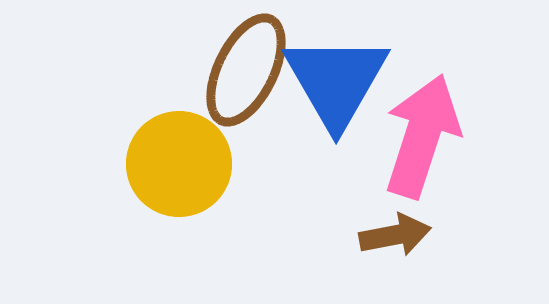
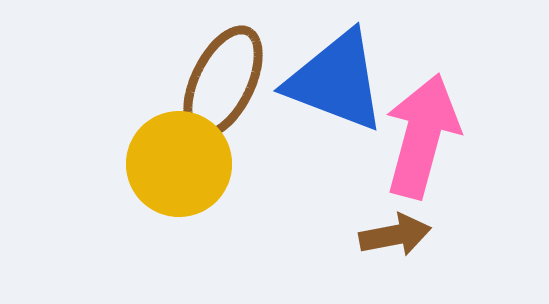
brown ellipse: moved 23 px left, 12 px down
blue triangle: rotated 39 degrees counterclockwise
pink arrow: rotated 3 degrees counterclockwise
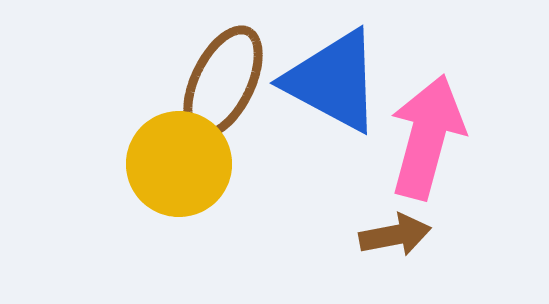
blue triangle: moved 3 px left; rotated 7 degrees clockwise
pink arrow: moved 5 px right, 1 px down
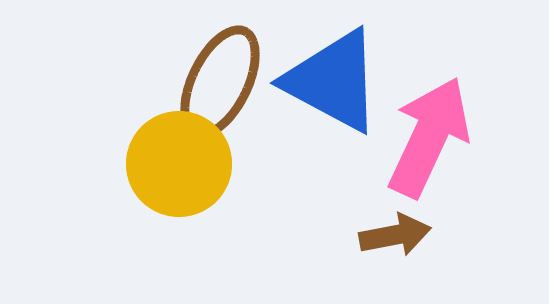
brown ellipse: moved 3 px left
pink arrow: moved 2 px right; rotated 10 degrees clockwise
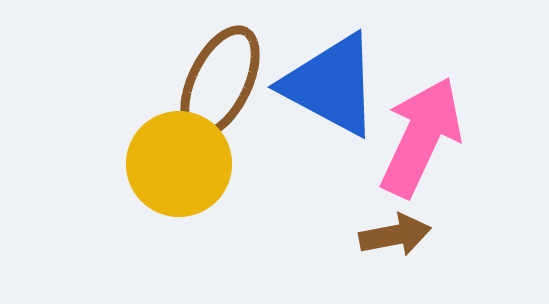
blue triangle: moved 2 px left, 4 px down
pink arrow: moved 8 px left
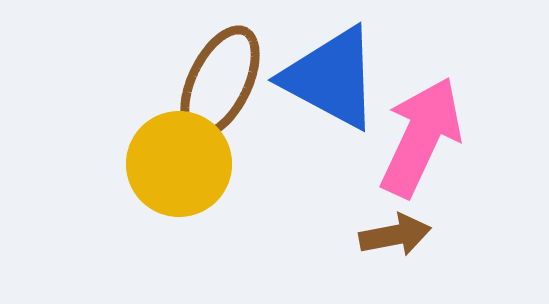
blue triangle: moved 7 px up
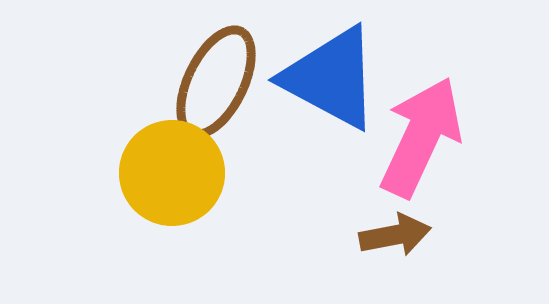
brown ellipse: moved 4 px left
yellow circle: moved 7 px left, 9 px down
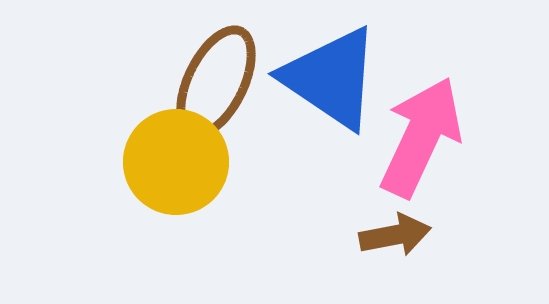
blue triangle: rotated 6 degrees clockwise
yellow circle: moved 4 px right, 11 px up
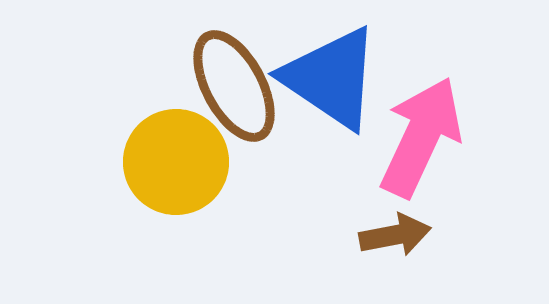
brown ellipse: moved 18 px right, 4 px down; rotated 54 degrees counterclockwise
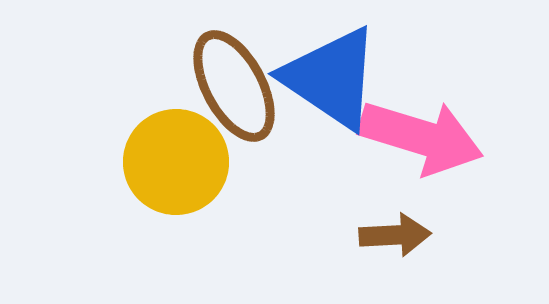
pink arrow: rotated 82 degrees clockwise
brown arrow: rotated 8 degrees clockwise
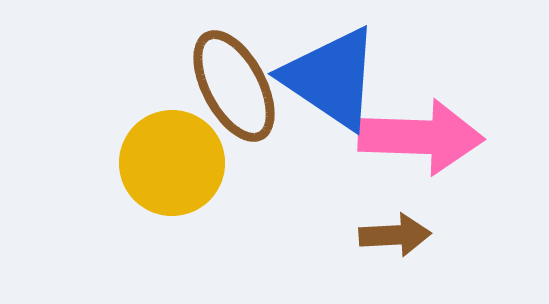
pink arrow: rotated 15 degrees counterclockwise
yellow circle: moved 4 px left, 1 px down
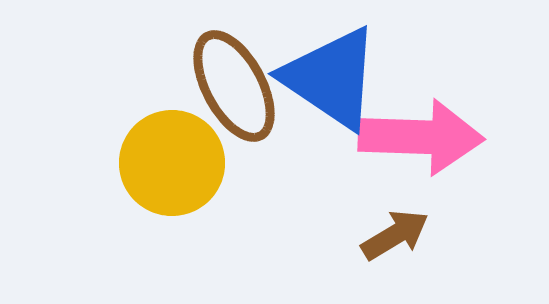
brown arrow: rotated 28 degrees counterclockwise
